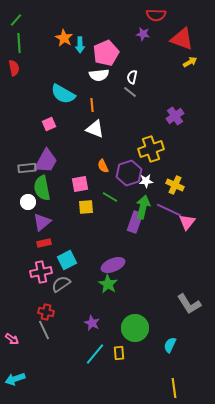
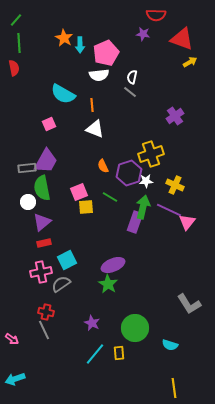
yellow cross at (151, 149): moved 5 px down
pink square at (80, 184): moved 1 px left, 8 px down; rotated 12 degrees counterclockwise
cyan semicircle at (170, 345): rotated 98 degrees counterclockwise
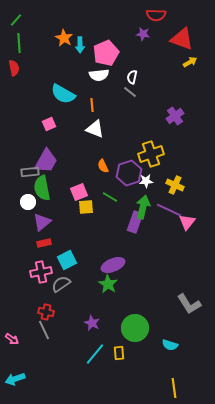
gray rectangle at (27, 168): moved 3 px right, 4 px down
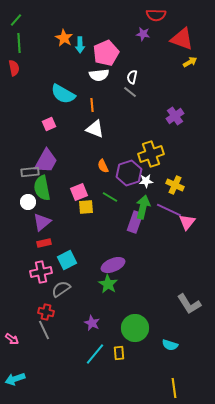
gray semicircle at (61, 284): moved 5 px down
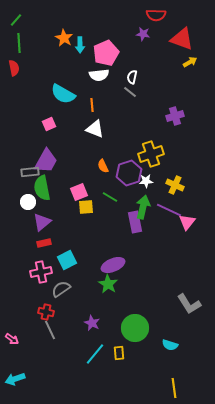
purple cross at (175, 116): rotated 18 degrees clockwise
purple rectangle at (135, 222): rotated 30 degrees counterclockwise
gray line at (44, 330): moved 6 px right
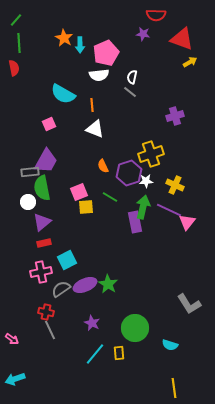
purple ellipse at (113, 265): moved 28 px left, 20 px down
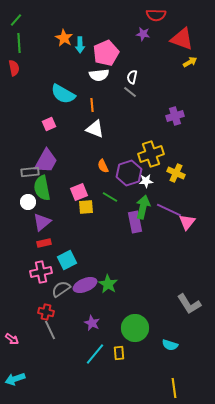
yellow cross at (175, 185): moved 1 px right, 12 px up
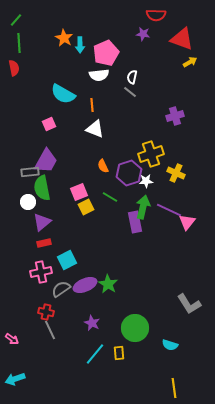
yellow square at (86, 207): rotated 21 degrees counterclockwise
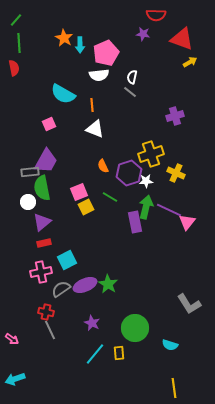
green arrow at (143, 207): moved 3 px right
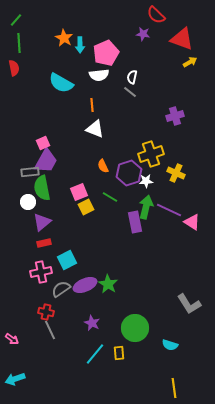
red semicircle at (156, 15): rotated 42 degrees clockwise
cyan semicircle at (63, 94): moved 2 px left, 11 px up
pink square at (49, 124): moved 6 px left, 19 px down
pink triangle at (187, 222): moved 5 px right; rotated 36 degrees counterclockwise
